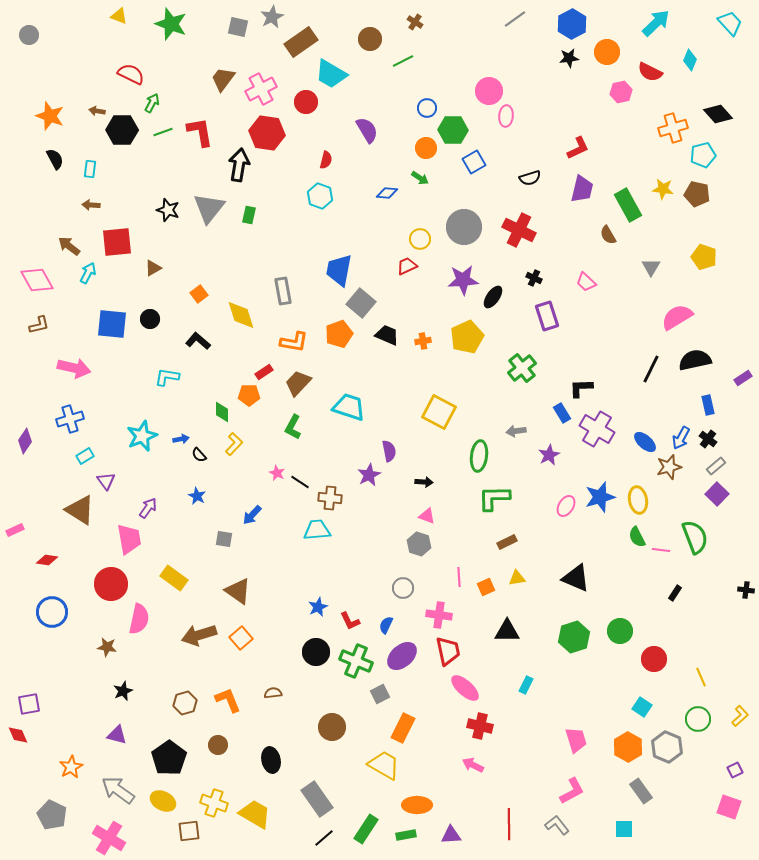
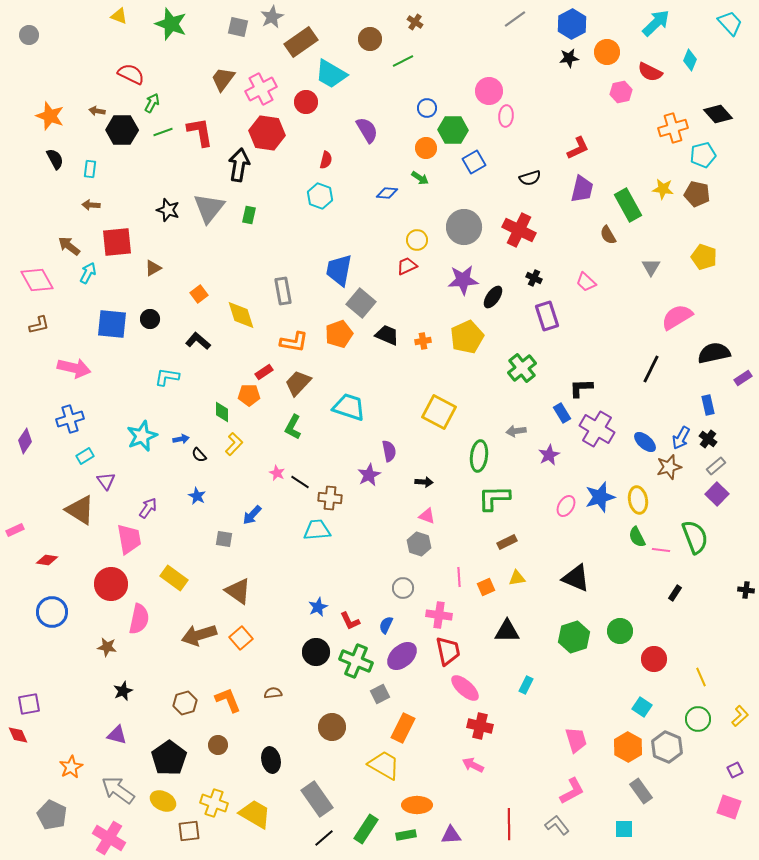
yellow circle at (420, 239): moved 3 px left, 1 px down
black semicircle at (695, 360): moved 19 px right, 7 px up
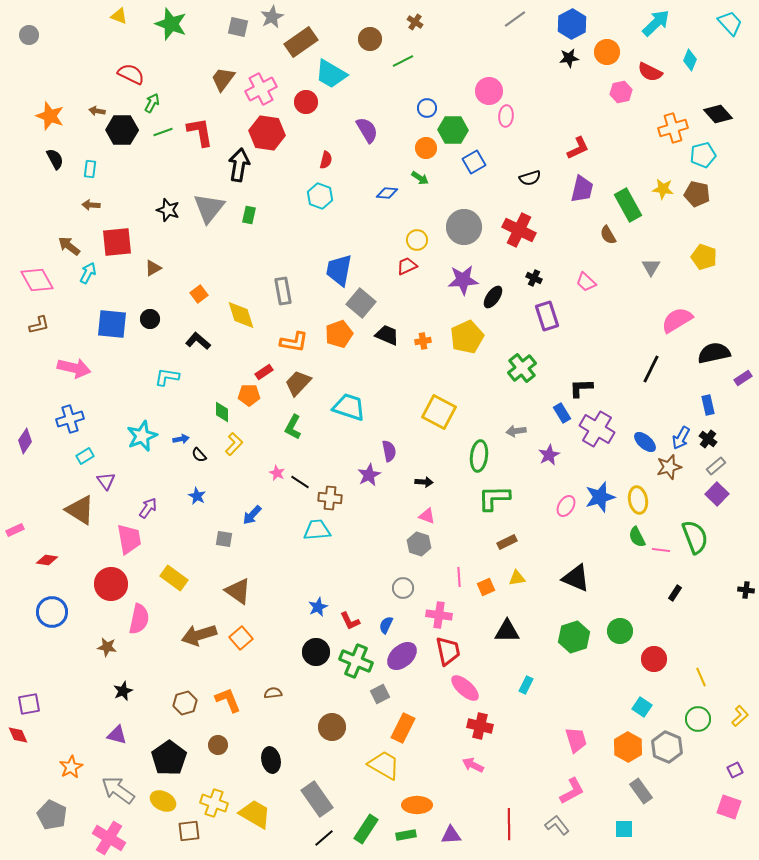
pink semicircle at (677, 317): moved 3 px down
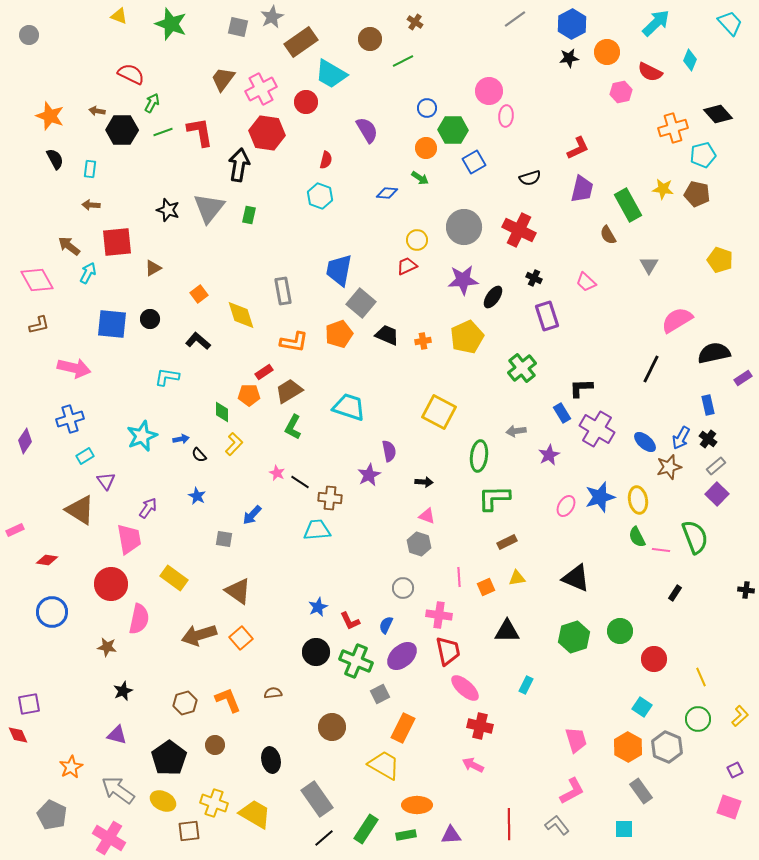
yellow pentagon at (704, 257): moved 16 px right, 3 px down
gray triangle at (651, 267): moved 2 px left, 2 px up
brown trapezoid at (298, 383): moved 9 px left, 8 px down; rotated 16 degrees clockwise
brown circle at (218, 745): moved 3 px left
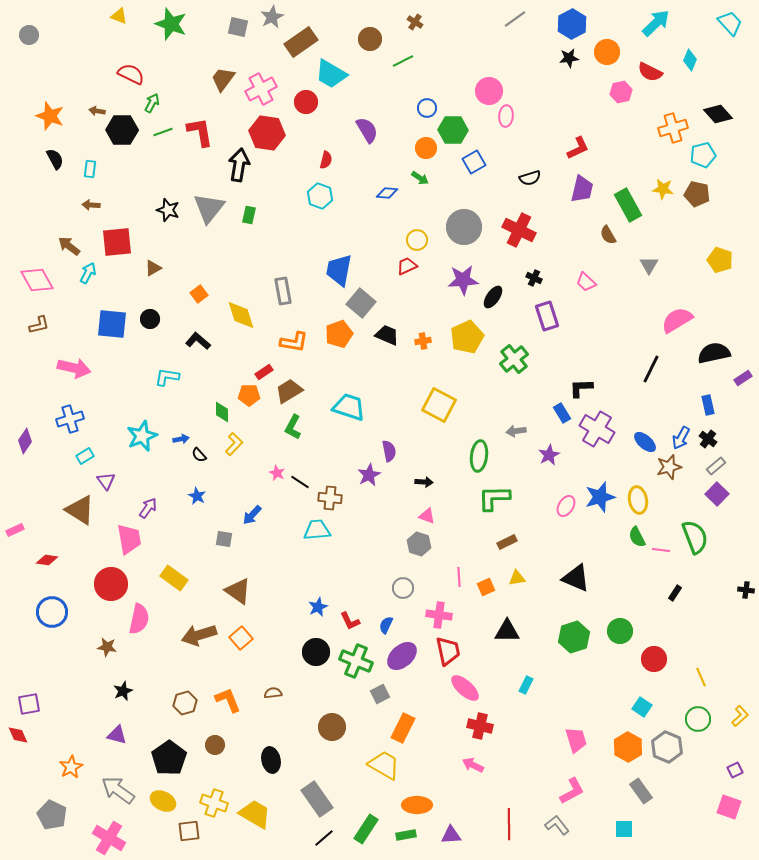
green cross at (522, 368): moved 8 px left, 9 px up
yellow square at (439, 412): moved 7 px up
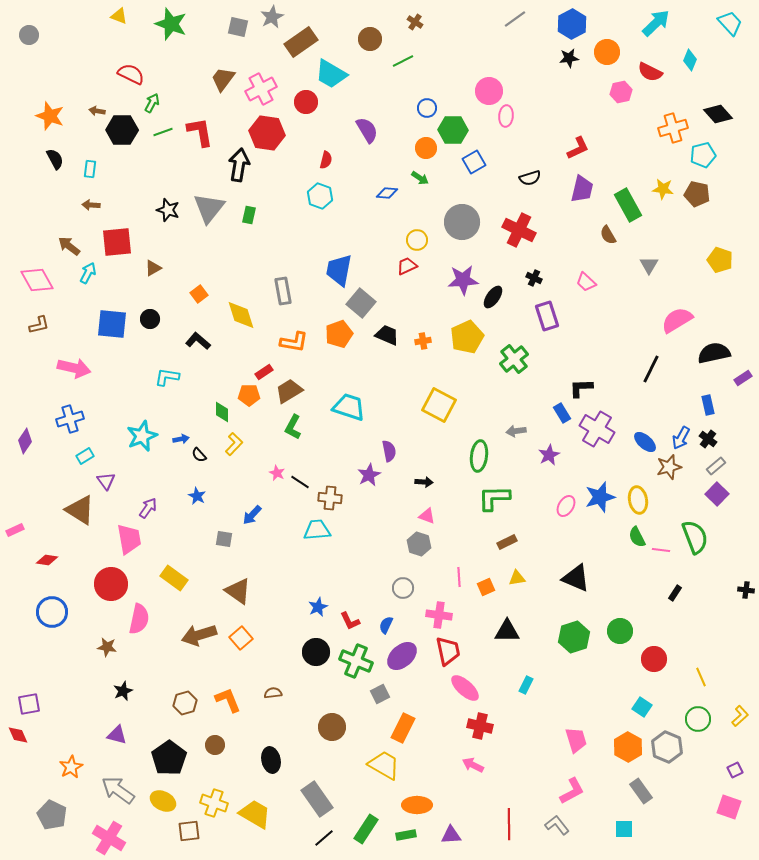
gray circle at (464, 227): moved 2 px left, 5 px up
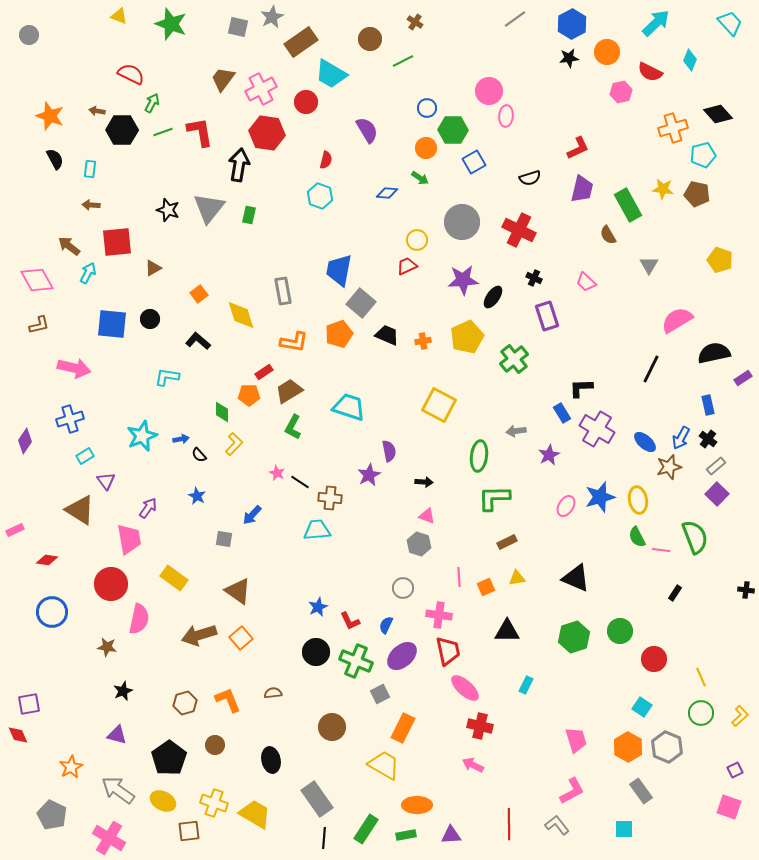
green circle at (698, 719): moved 3 px right, 6 px up
black line at (324, 838): rotated 45 degrees counterclockwise
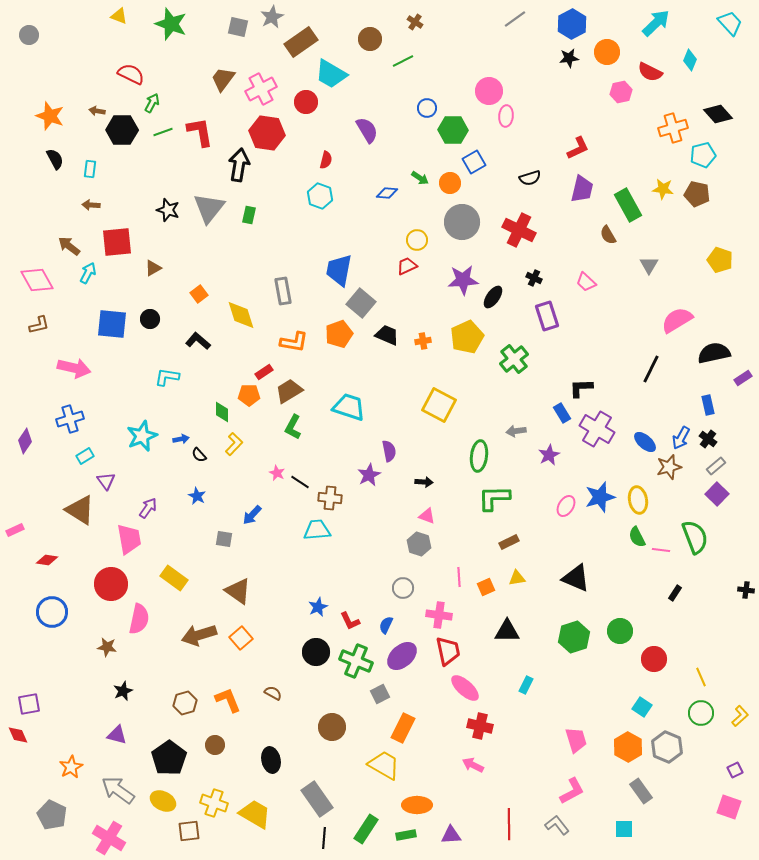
orange circle at (426, 148): moved 24 px right, 35 px down
brown rectangle at (507, 542): moved 2 px right
brown semicircle at (273, 693): rotated 36 degrees clockwise
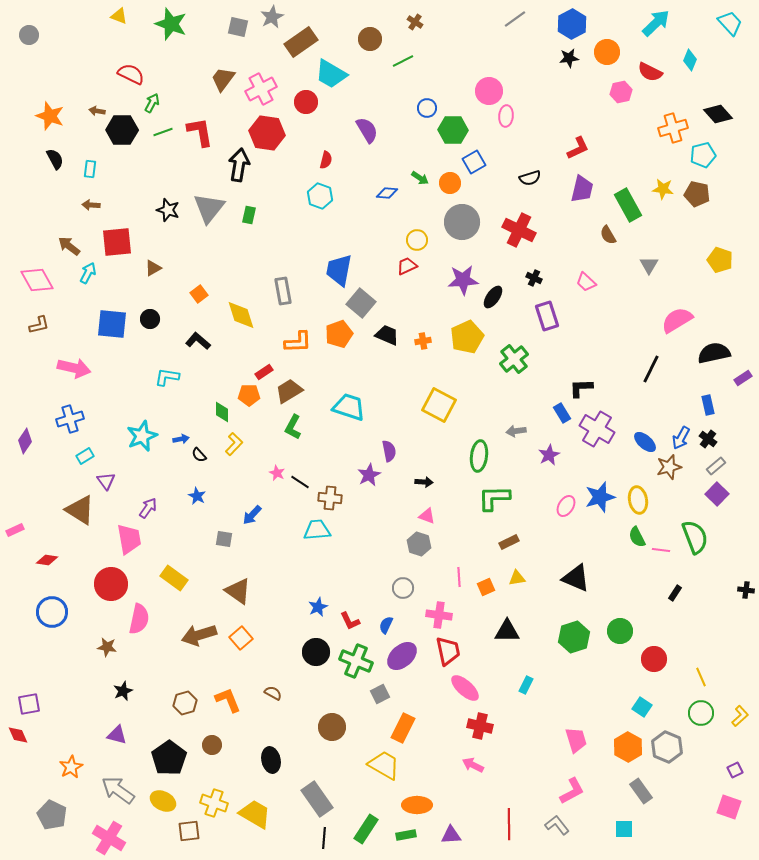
orange L-shape at (294, 342): moved 4 px right; rotated 12 degrees counterclockwise
brown circle at (215, 745): moved 3 px left
